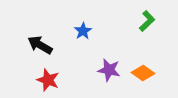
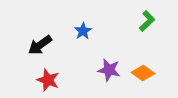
black arrow: rotated 65 degrees counterclockwise
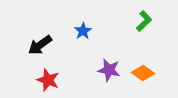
green L-shape: moved 3 px left
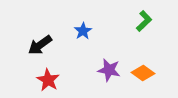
red star: rotated 10 degrees clockwise
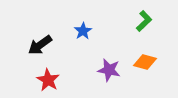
orange diamond: moved 2 px right, 11 px up; rotated 20 degrees counterclockwise
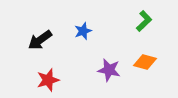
blue star: rotated 12 degrees clockwise
black arrow: moved 5 px up
red star: rotated 25 degrees clockwise
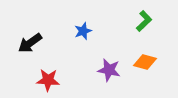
black arrow: moved 10 px left, 3 px down
red star: rotated 20 degrees clockwise
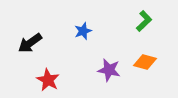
red star: rotated 25 degrees clockwise
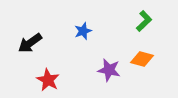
orange diamond: moved 3 px left, 3 px up
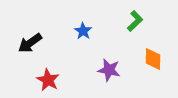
green L-shape: moved 9 px left
blue star: rotated 18 degrees counterclockwise
orange diamond: moved 11 px right; rotated 75 degrees clockwise
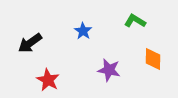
green L-shape: rotated 105 degrees counterclockwise
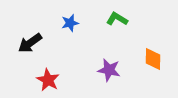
green L-shape: moved 18 px left, 2 px up
blue star: moved 13 px left, 8 px up; rotated 24 degrees clockwise
